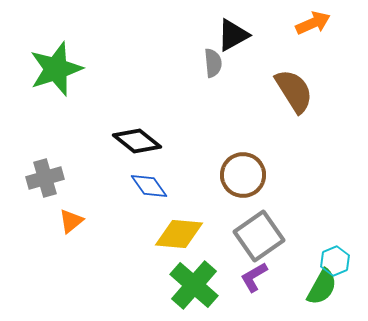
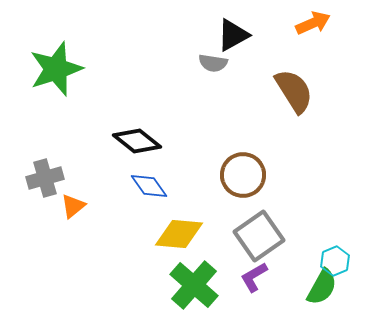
gray semicircle: rotated 104 degrees clockwise
orange triangle: moved 2 px right, 15 px up
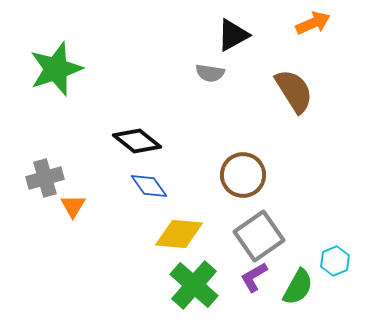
gray semicircle: moved 3 px left, 10 px down
orange triangle: rotated 20 degrees counterclockwise
green semicircle: moved 24 px left
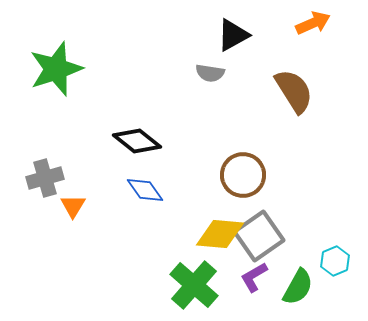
blue diamond: moved 4 px left, 4 px down
yellow diamond: moved 41 px right
